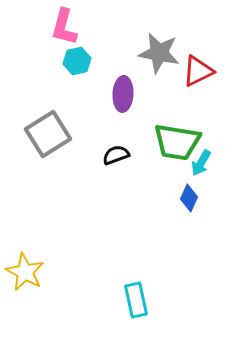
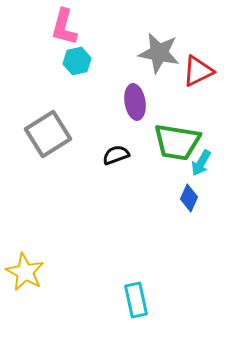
purple ellipse: moved 12 px right, 8 px down; rotated 12 degrees counterclockwise
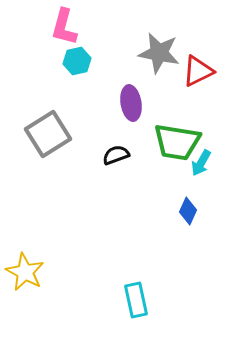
purple ellipse: moved 4 px left, 1 px down
blue diamond: moved 1 px left, 13 px down
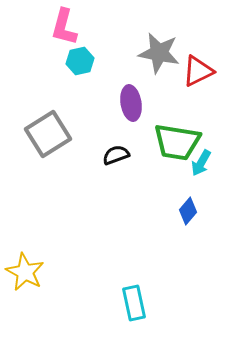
cyan hexagon: moved 3 px right
blue diamond: rotated 16 degrees clockwise
cyan rectangle: moved 2 px left, 3 px down
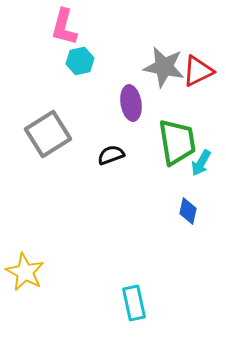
gray star: moved 5 px right, 14 px down
green trapezoid: rotated 108 degrees counterclockwise
black semicircle: moved 5 px left
blue diamond: rotated 28 degrees counterclockwise
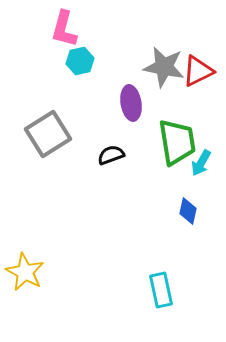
pink L-shape: moved 2 px down
cyan rectangle: moved 27 px right, 13 px up
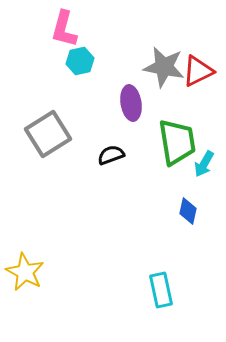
cyan arrow: moved 3 px right, 1 px down
